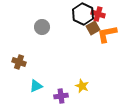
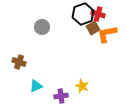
black hexagon: rotated 15 degrees clockwise
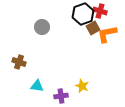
red cross: moved 2 px right, 3 px up
cyan triangle: moved 1 px right; rotated 32 degrees clockwise
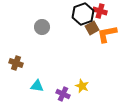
brown square: moved 1 px left
brown cross: moved 3 px left, 1 px down
purple cross: moved 2 px right, 2 px up; rotated 32 degrees clockwise
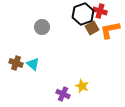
orange L-shape: moved 3 px right, 4 px up
cyan triangle: moved 4 px left, 22 px up; rotated 32 degrees clockwise
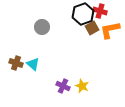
purple cross: moved 8 px up
